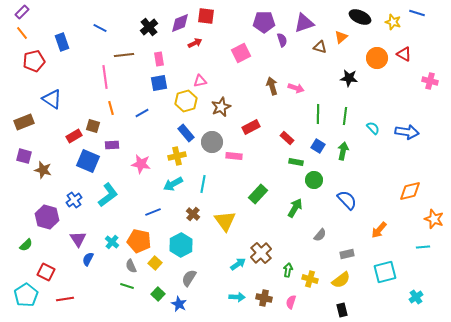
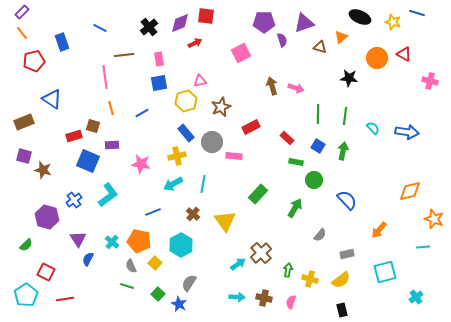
red rectangle at (74, 136): rotated 14 degrees clockwise
gray semicircle at (189, 278): moved 5 px down
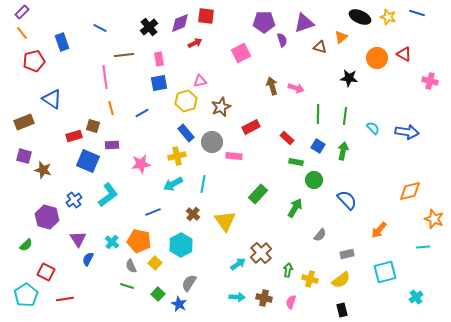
yellow star at (393, 22): moved 5 px left, 5 px up
pink star at (141, 164): rotated 18 degrees counterclockwise
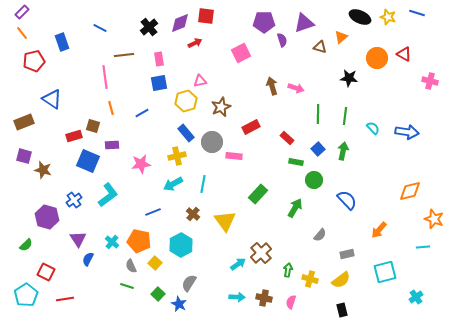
blue square at (318, 146): moved 3 px down; rotated 16 degrees clockwise
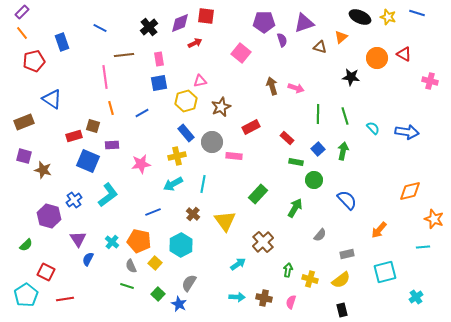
pink square at (241, 53): rotated 24 degrees counterclockwise
black star at (349, 78): moved 2 px right, 1 px up
green line at (345, 116): rotated 24 degrees counterclockwise
purple hexagon at (47, 217): moved 2 px right, 1 px up
brown cross at (261, 253): moved 2 px right, 11 px up
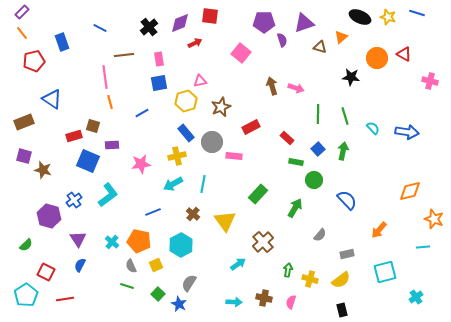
red square at (206, 16): moved 4 px right
orange line at (111, 108): moved 1 px left, 6 px up
blue semicircle at (88, 259): moved 8 px left, 6 px down
yellow square at (155, 263): moved 1 px right, 2 px down; rotated 24 degrees clockwise
cyan arrow at (237, 297): moved 3 px left, 5 px down
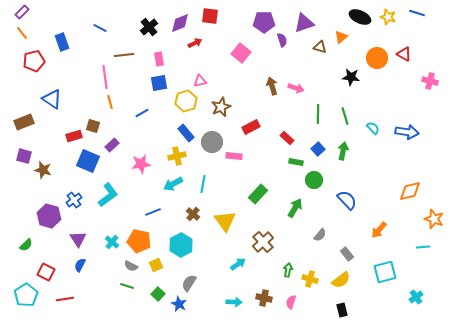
purple rectangle at (112, 145): rotated 40 degrees counterclockwise
gray rectangle at (347, 254): rotated 64 degrees clockwise
gray semicircle at (131, 266): rotated 40 degrees counterclockwise
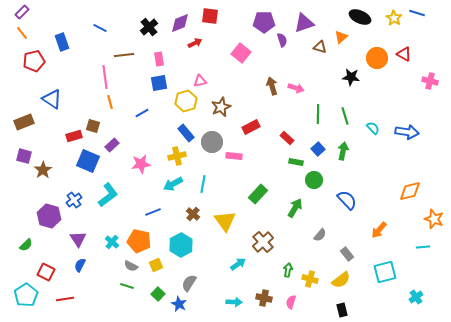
yellow star at (388, 17): moved 6 px right, 1 px down; rotated 14 degrees clockwise
brown star at (43, 170): rotated 24 degrees clockwise
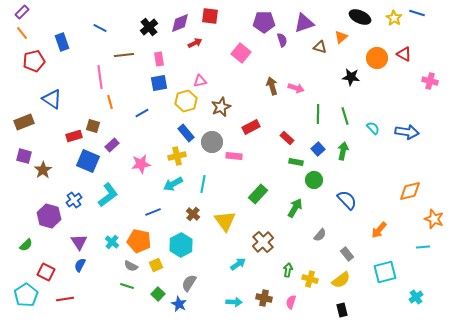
pink line at (105, 77): moved 5 px left
purple triangle at (78, 239): moved 1 px right, 3 px down
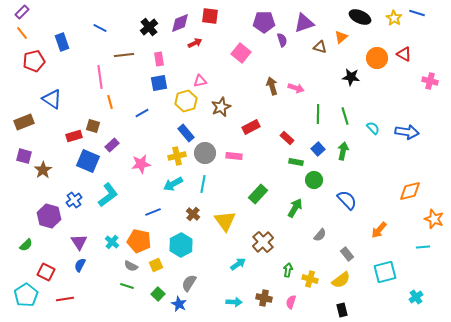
gray circle at (212, 142): moved 7 px left, 11 px down
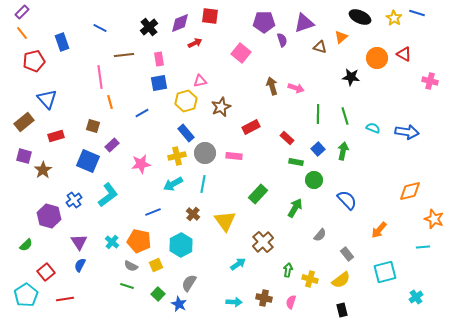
blue triangle at (52, 99): moved 5 px left; rotated 15 degrees clockwise
brown rectangle at (24, 122): rotated 18 degrees counterclockwise
cyan semicircle at (373, 128): rotated 24 degrees counterclockwise
red rectangle at (74, 136): moved 18 px left
red square at (46, 272): rotated 24 degrees clockwise
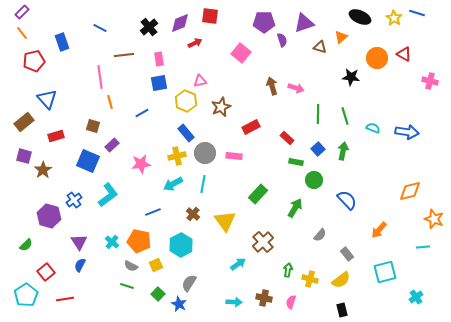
yellow hexagon at (186, 101): rotated 20 degrees counterclockwise
